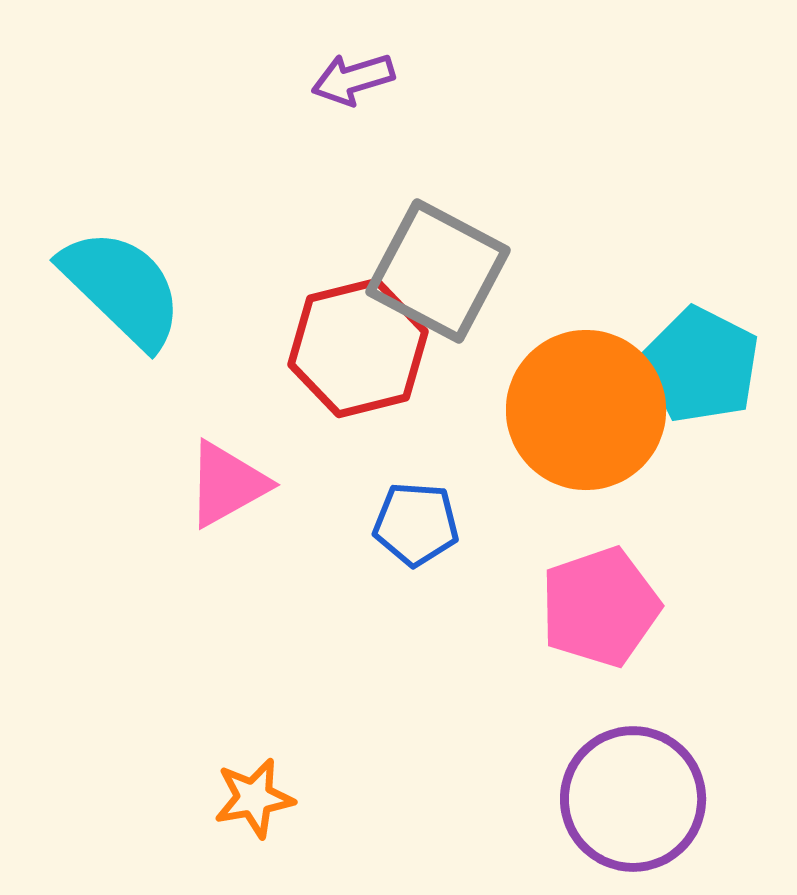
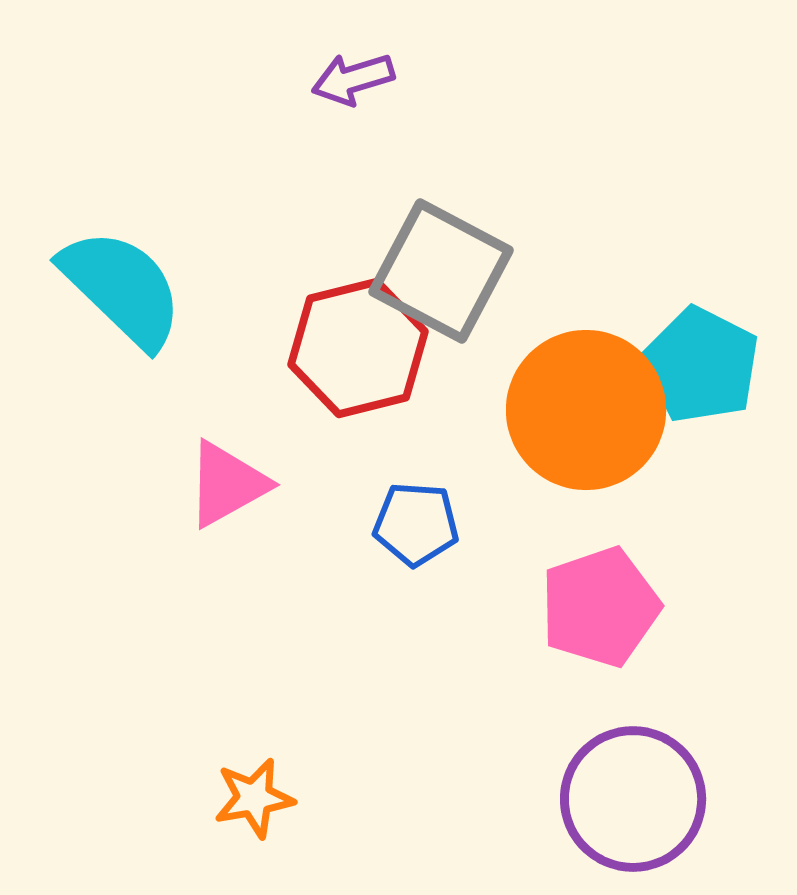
gray square: moved 3 px right
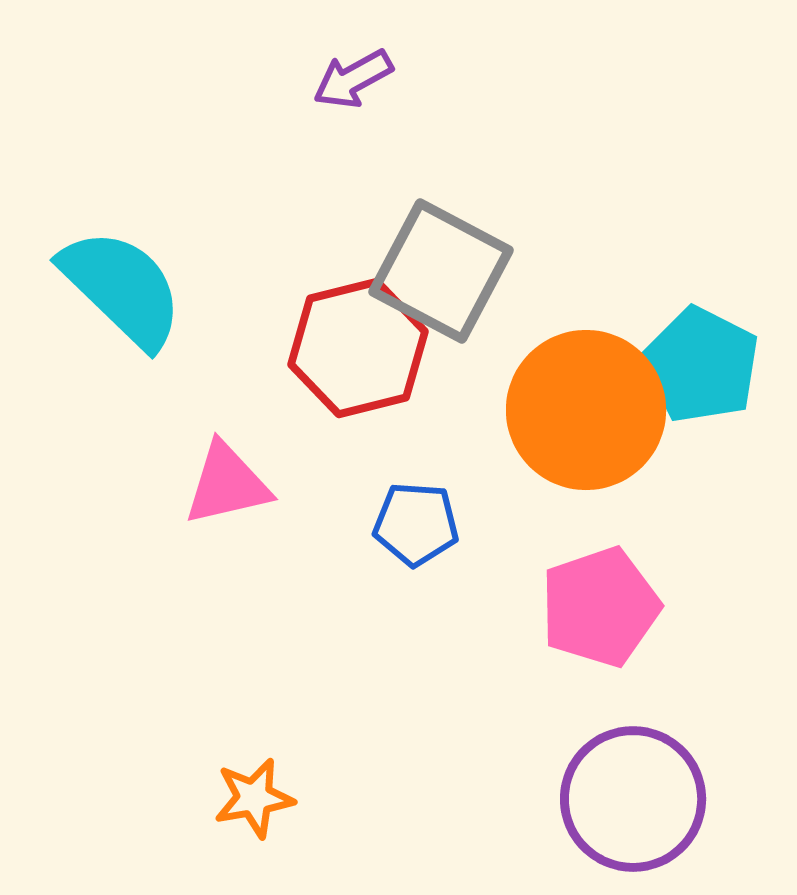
purple arrow: rotated 12 degrees counterclockwise
pink triangle: rotated 16 degrees clockwise
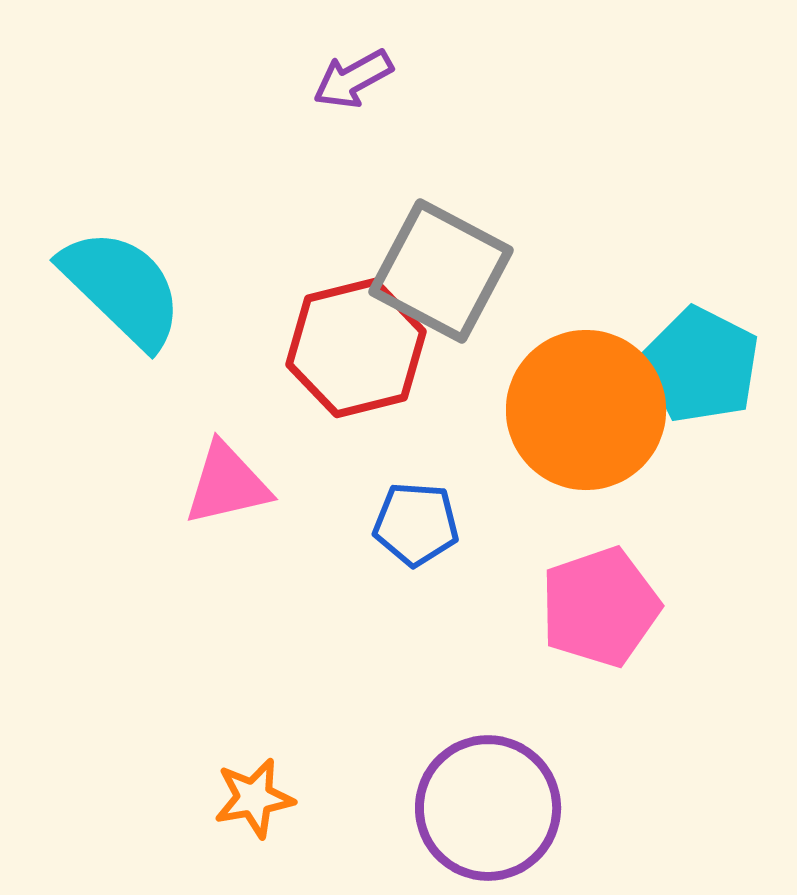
red hexagon: moved 2 px left
purple circle: moved 145 px left, 9 px down
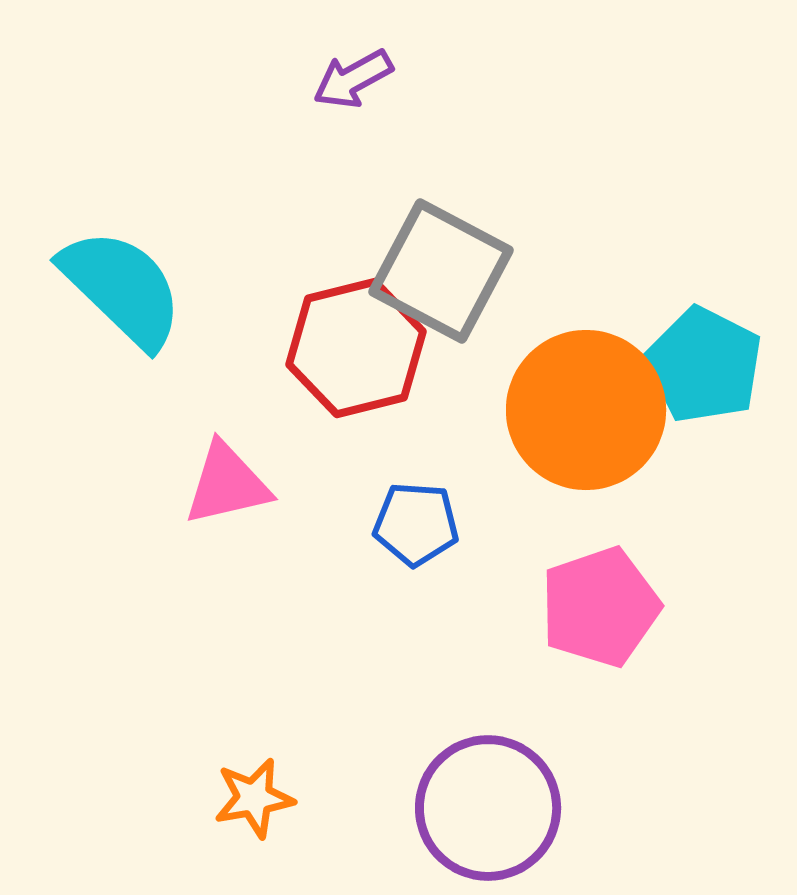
cyan pentagon: moved 3 px right
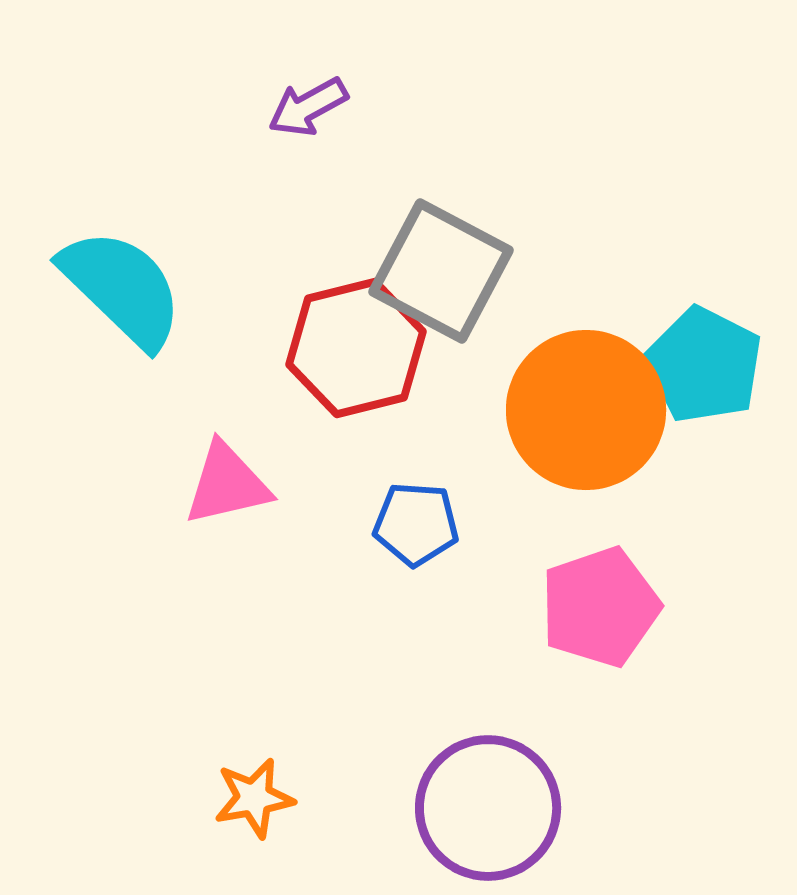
purple arrow: moved 45 px left, 28 px down
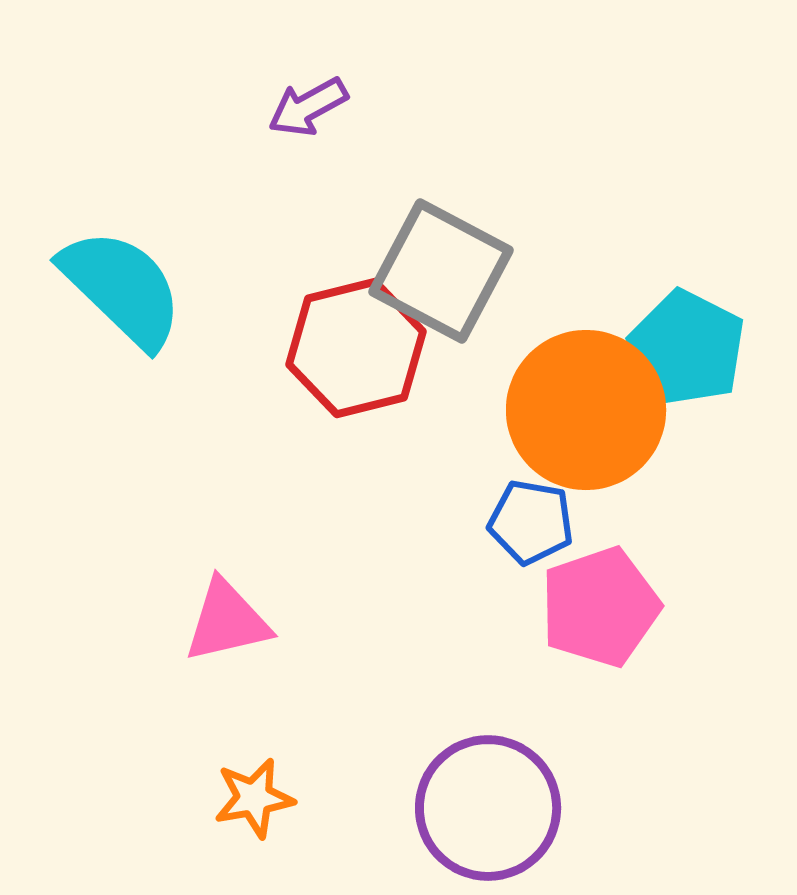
cyan pentagon: moved 17 px left, 17 px up
pink triangle: moved 137 px down
blue pentagon: moved 115 px right, 2 px up; rotated 6 degrees clockwise
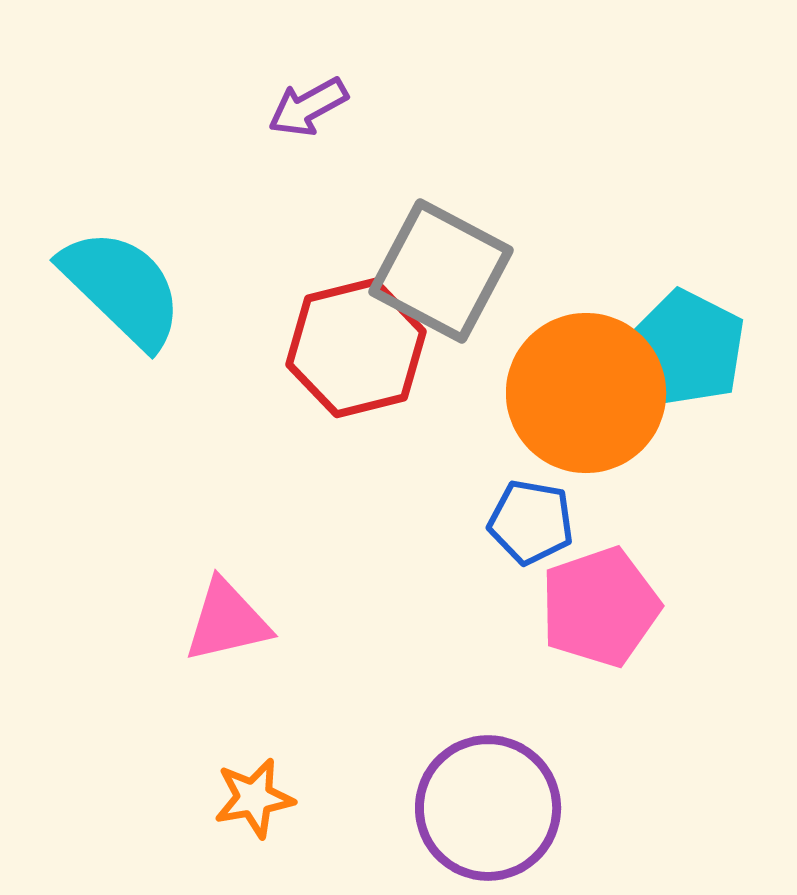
orange circle: moved 17 px up
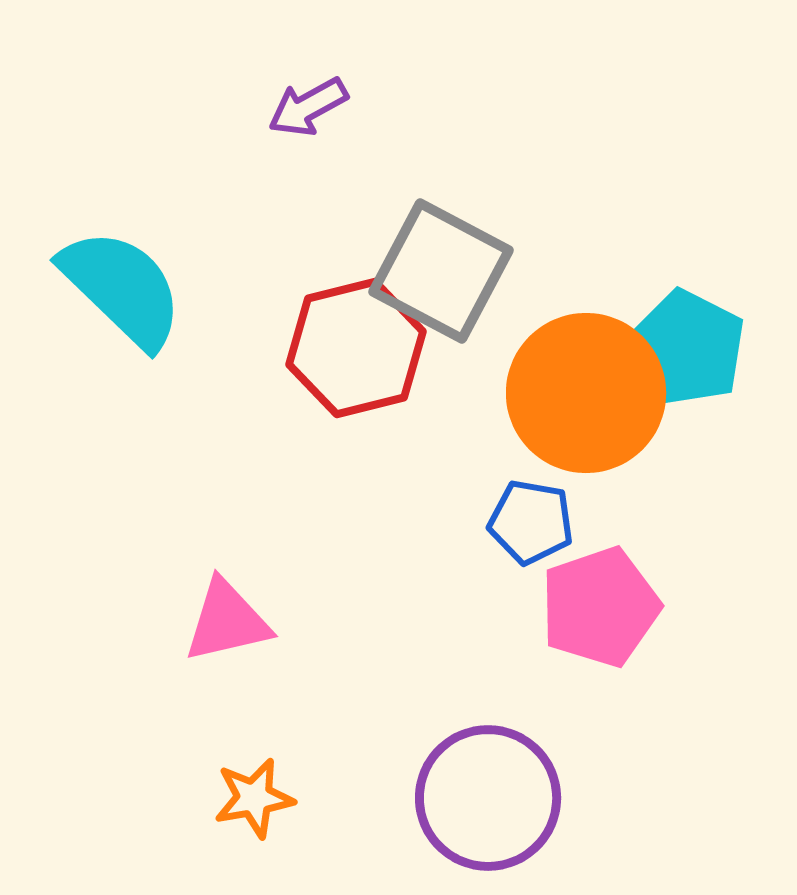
purple circle: moved 10 px up
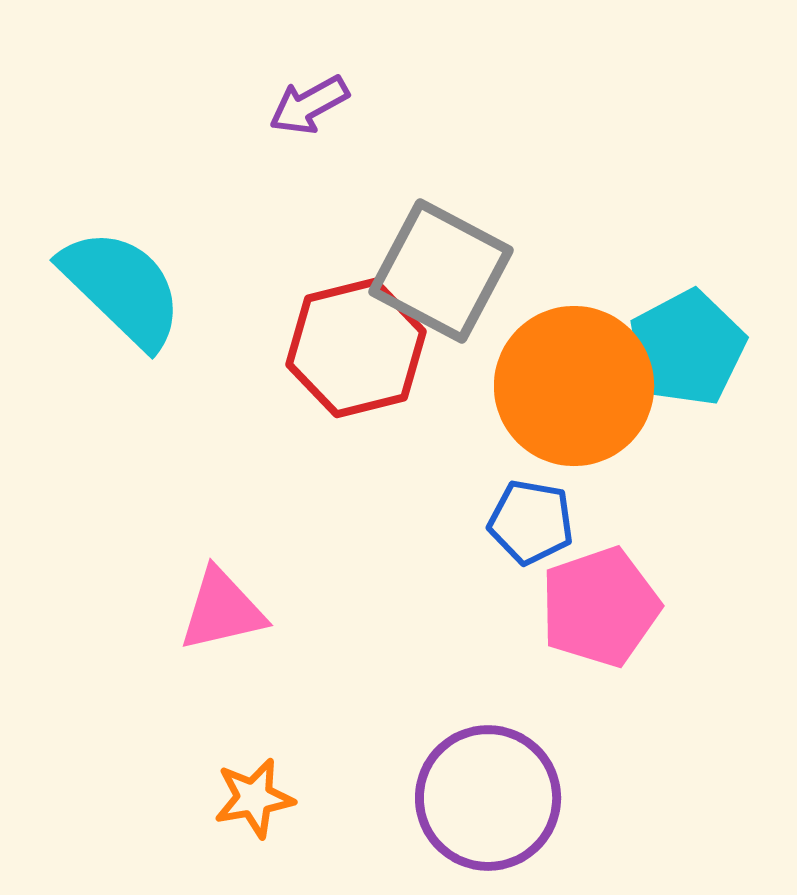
purple arrow: moved 1 px right, 2 px up
cyan pentagon: rotated 17 degrees clockwise
orange circle: moved 12 px left, 7 px up
pink triangle: moved 5 px left, 11 px up
